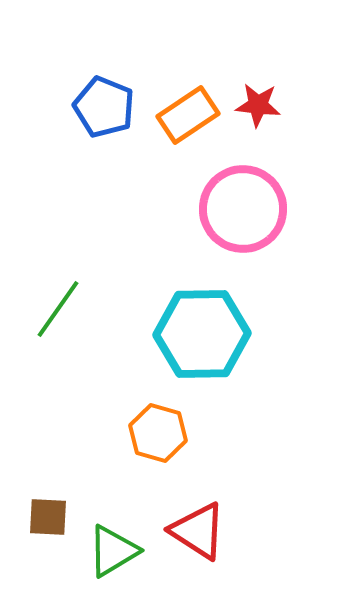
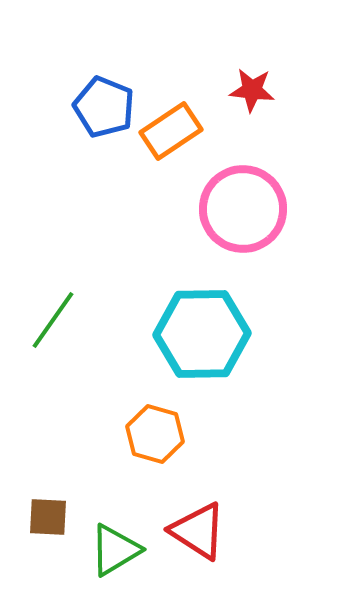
red star: moved 6 px left, 15 px up
orange rectangle: moved 17 px left, 16 px down
green line: moved 5 px left, 11 px down
orange hexagon: moved 3 px left, 1 px down
green triangle: moved 2 px right, 1 px up
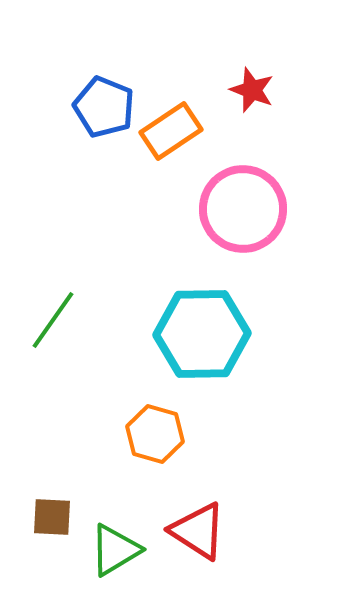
red star: rotated 15 degrees clockwise
brown square: moved 4 px right
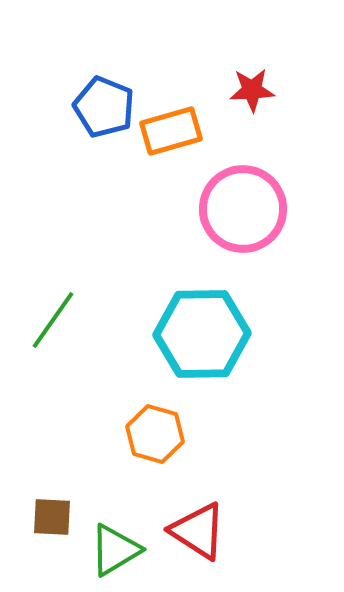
red star: rotated 24 degrees counterclockwise
orange rectangle: rotated 18 degrees clockwise
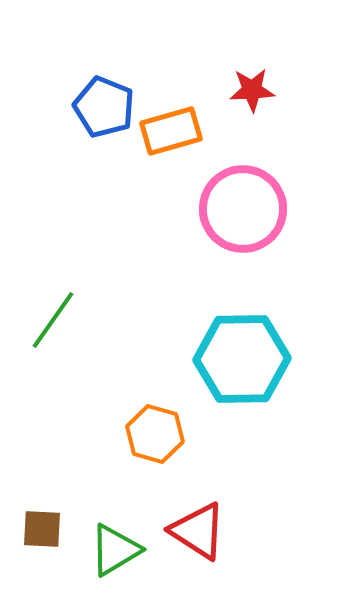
cyan hexagon: moved 40 px right, 25 px down
brown square: moved 10 px left, 12 px down
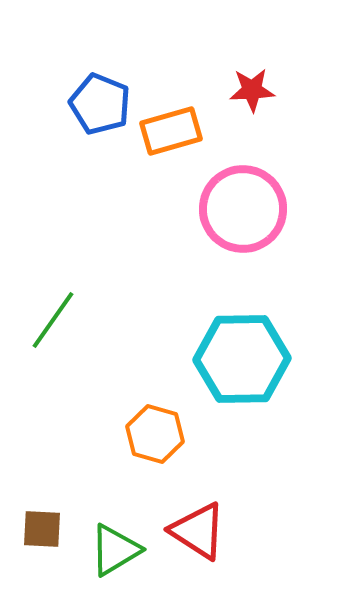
blue pentagon: moved 4 px left, 3 px up
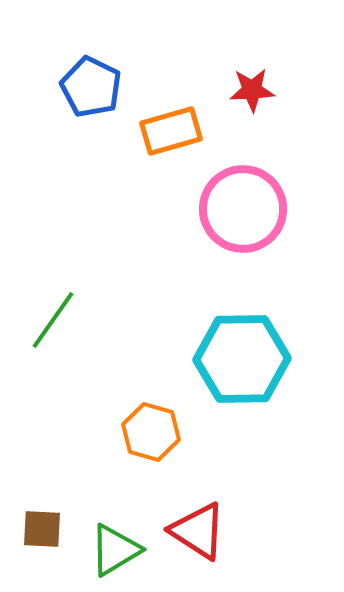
blue pentagon: moved 9 px left, 17 px up; rotated 4 degrees clockwise
orange hexagon: moved 4 px left, 2 px up
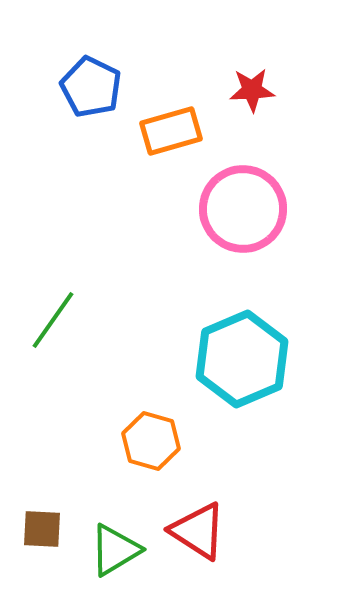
cyan hexagon: rotated 22 degrees counterclockwise
orange hexagon: moved 9 px down
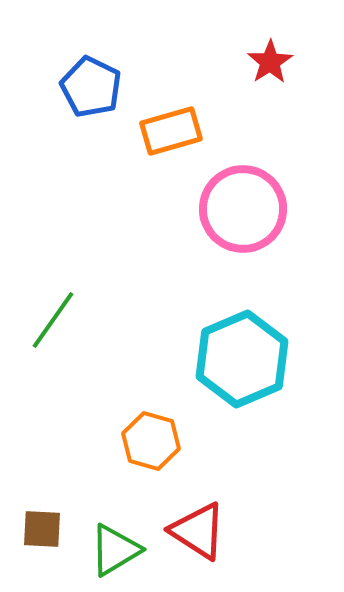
red star: moved 18 px right, 28 px up; rotated 30 degrees counterclockwise
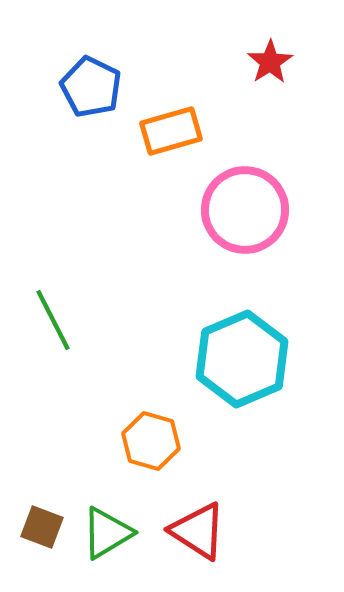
pink circle: moved 2 px right, 1 px down
green line: rotated 62 degrees counterclockwise
brown square: moved 2 px up; rotated 18 degrees clockwise
green triangle: moved 8 px left, 17 px up
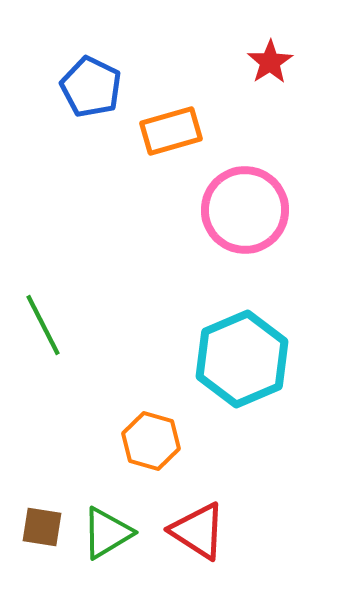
green line: moved 10 px left, 5 px down
brown square: rotated 12 degrees counterclockwise
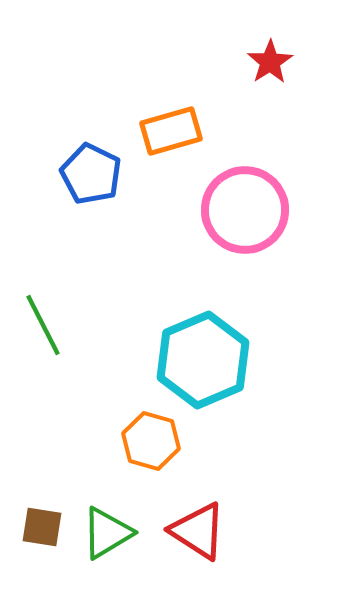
blue pentagon: moved 87 px down
cyan hexagon: moved 39 px left, 1 px down
